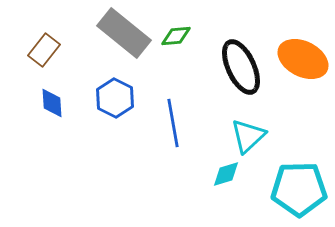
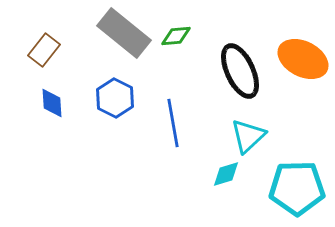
black ellipse: moved 1 px left, 4 px down
cyan pentagon: moved 2 px left, 1 px up
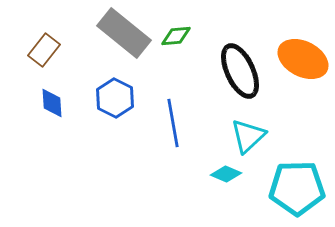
cyan diamond: rotated 40 degrees clockwise
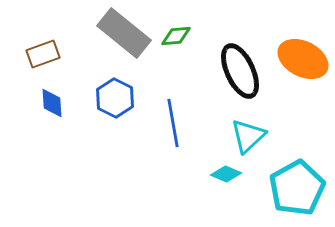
brown rectangle: moved 1 px left, 4 px down; rotated 32 degrees clockwise
cyan pentagon: rotated 28 degrees counterclockwise
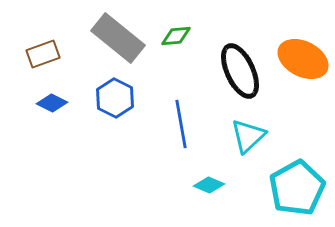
gray rectangle: moved 6 px left, 5 px down
blue diamond: rotated 60 degrees counterclockwise
blue line: moved 8 px right, 1 px down
cyan diamond: moved 17 px left, 11 px down
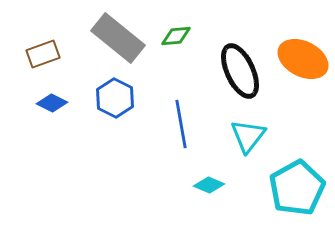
cyan triangle: rotated 9 degrees counterclockwise
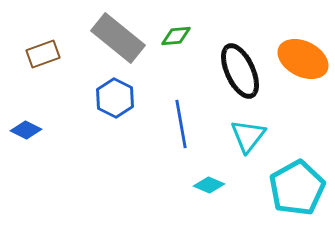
blue diamond: moved 26 px left, 27 px down
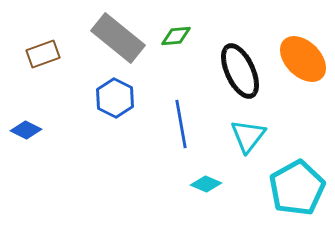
orange ellipse: rotated 18 degrees clockwise
cyan diamond: moved 3 px left, 1 px up
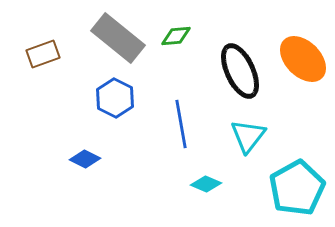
blue diamond: moved 59 px right, 29 px down
